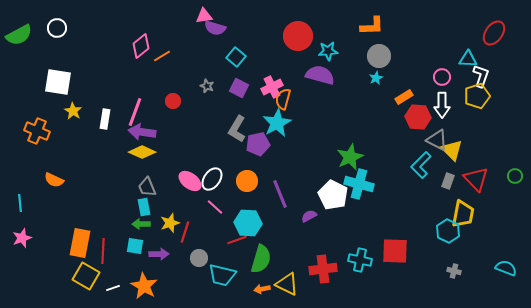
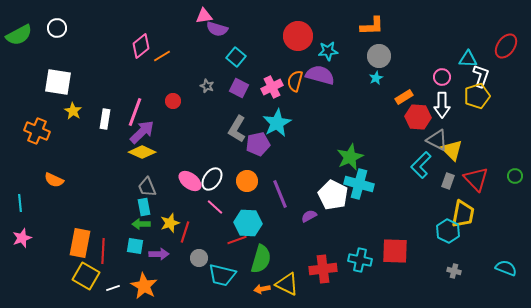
purple semicircle at (215, 28): moved 2 px right, 1 px down
red ellipse at (494, 33): moved 12 px right, 13 px down
orange semicircle at (283, 99): moved 12 px right, 18 px up
purple arrow at (142, 132): rotated 128 degrees clockwise
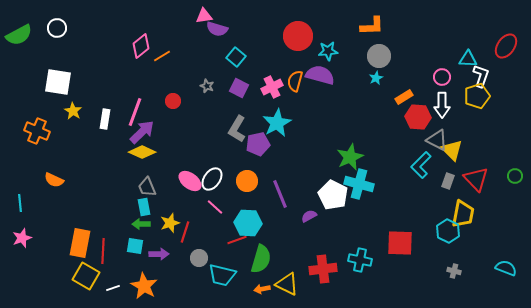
red square at (395, 251): moved 5 px right, 8 px up
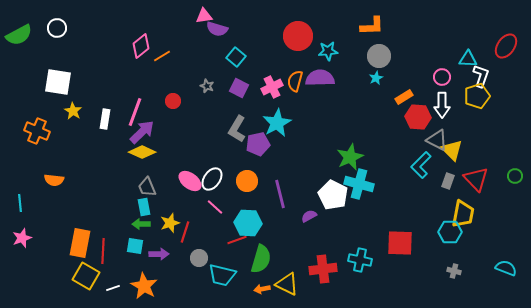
purple semicircle at (320, 75): moved 3 px down; rotated 16 degrees counterclockwise
orange semicircle at (54, 180): rotated 18 degrees counterclockwise
purple line at (280, 194): rotated 8 degrees clockwise
cyan hexagon at (448, 231): moved 2 px right, 1 px down; rotated 25 degrees counterclockwise
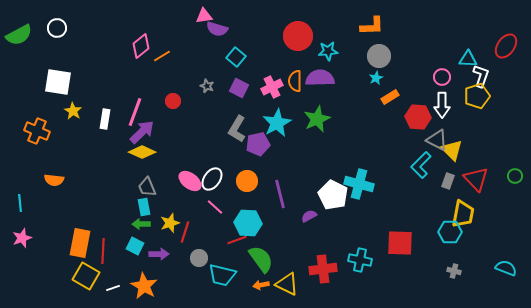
orange semicircle at (295, 81): rotated 15 degrees counterclockwise
orange rectangle at (404, 97): moved 14 px left
green star at (350, 157): moved 33 px left, 38 px up
cyan square at (135, 246): rotated 18 degrees clockwise
green semicircle at (261, 259): rotated 52 degrees counterclockwise
orange arrow at (262, 289): moved 1 px left, 4 px up
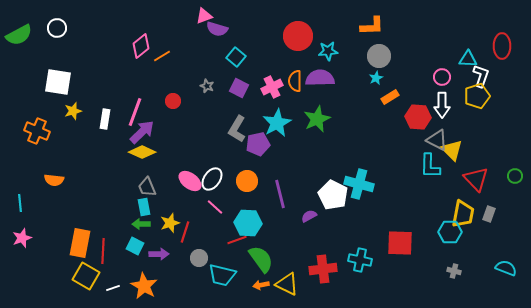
pink triangle at (204, 16): rotated 12 degrees counterclockwise
red ellipse at (506, 46): moved 4 px left; rotated 35 degrees counterclockwise
yellow star at (73, 111): rotated 24 degrees clockwise
cyan L-shape at (421, 165): moved 9 px right, 1 px down; rotated 44 degrees counterclockwise
gray rectangle at (448, 181): moved 41 px right, 33 px down
